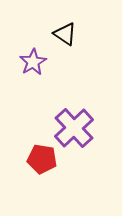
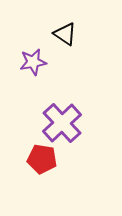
purple star: rotated 20 degrees clockwise
purple cross: moved 12 px left, 5 px up
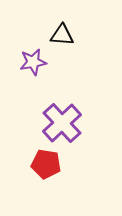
black triangle: moved 3 px left, 1 px down; rotated 30 degrees counterclockwise
red pentagon: moved 4 px right, 5 px down
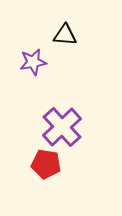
black triangle: moved 3 px right
purple cross: moved 4 px down
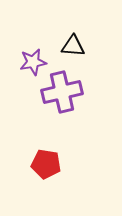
black triangle: moved 8 px right, 11 px down
purple cross: moved 35 px up; rotated 30 degrees clockwise
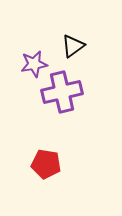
black triangle: rotated 40 degrees counterclockwise
purple star: moved 1 px right, 2 px down
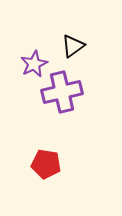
purple star: rotated 16 degrees counterclockwise
